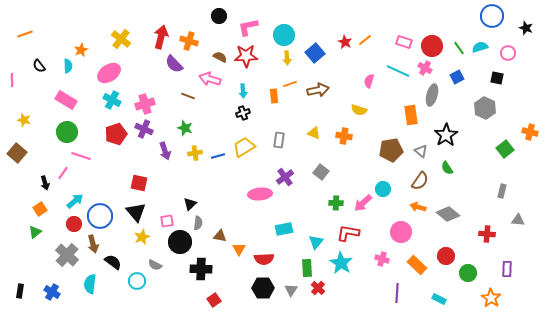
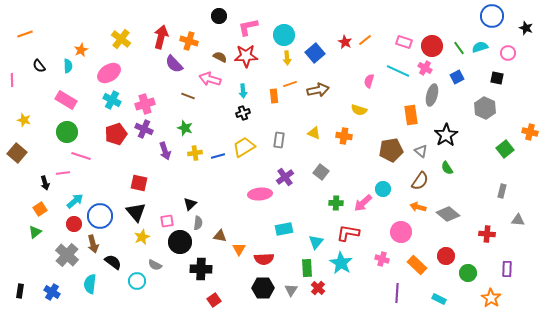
pink line at (63, 173): rotated 48 degrees clockwise
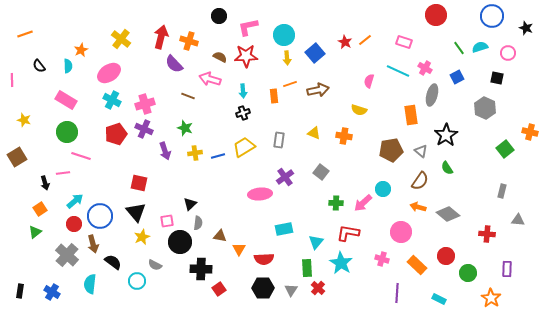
red circle at (432, 46): moved 4 px right, 31 px up
brown square at (17, 153): moved 4 px down; rotated 18 degrees clockwise
red square at (214, 300): moved 5 px right, 11 px up
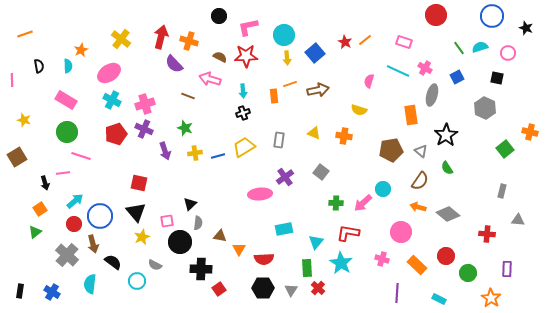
black semicircle at (39, 66): rotated 152 degrees counterclockwise
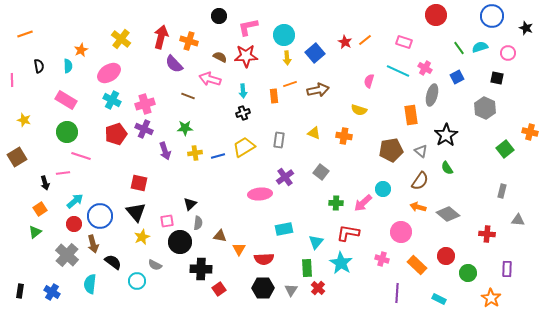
green star at (185, 128): rotated 21 degrees counterclockwise
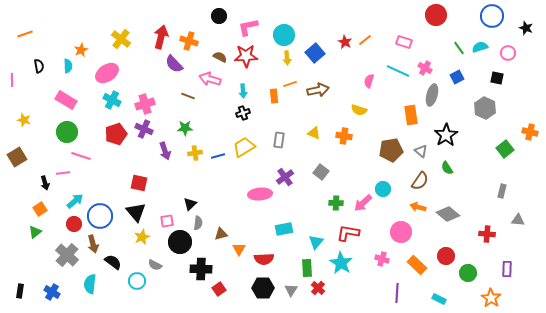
pink ellipse at (109, 73): moved 2 px left
brown triangle at (220, 236): moved 1 px right, 2 px up; rotated 24 degrees counterclockwise
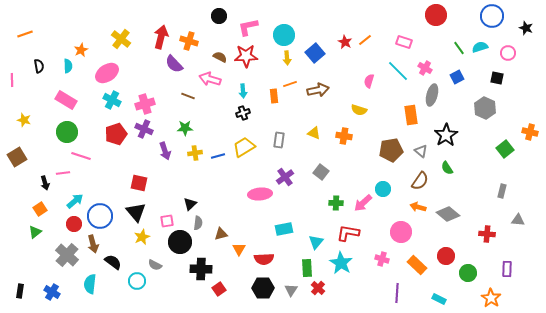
cyan line at (398, 71): rotated 20 degrees clockwise
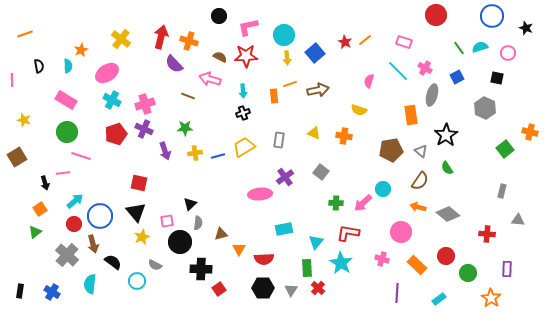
cyan rectangle at (439, 299): rotated 64 degrees counterclockwise
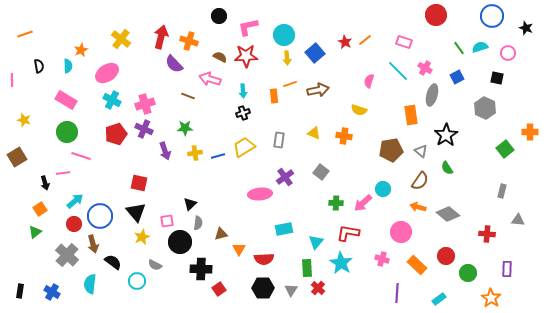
orange cross at (530, 132): rotated 14 degrees counterclockwise
